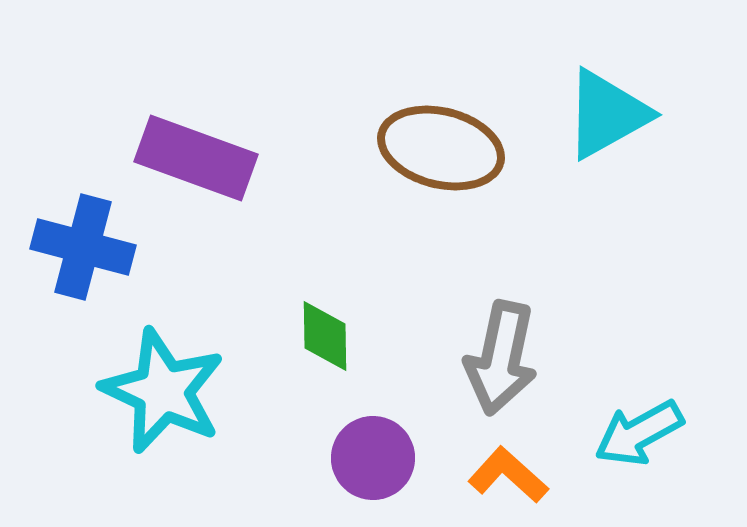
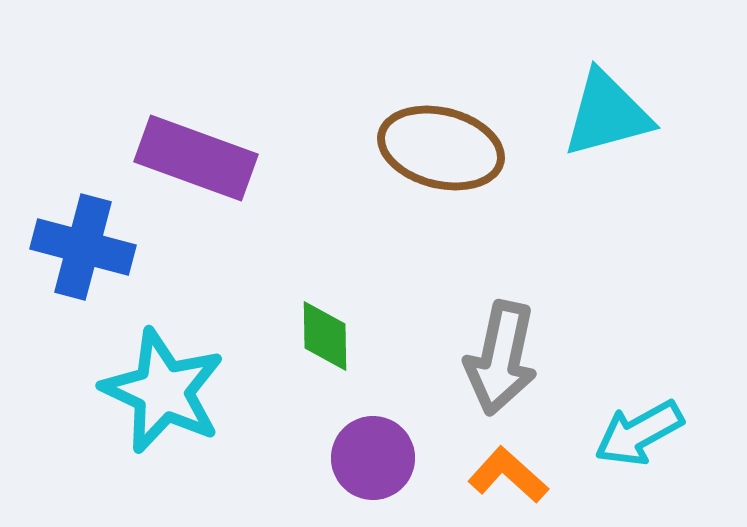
cyan triangle: rotated 14 degrees clockwise
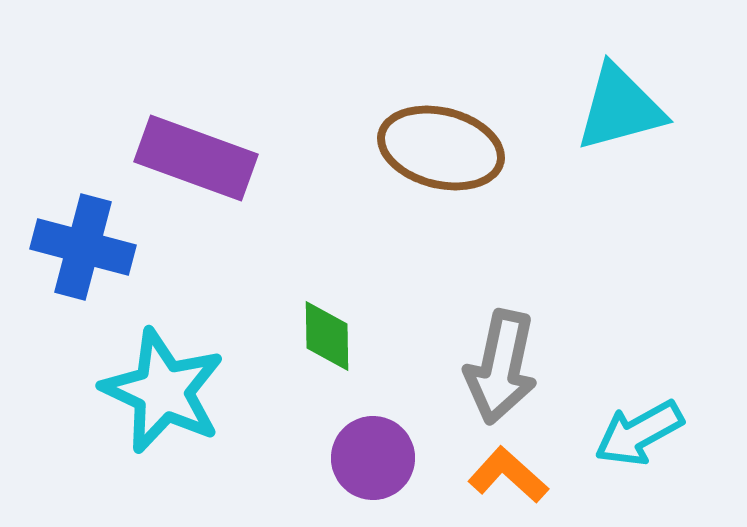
cyan triangle: moved 13 px right, 6 px up
green diamond: moved 2 px right
gray arrow: moved 9 px down
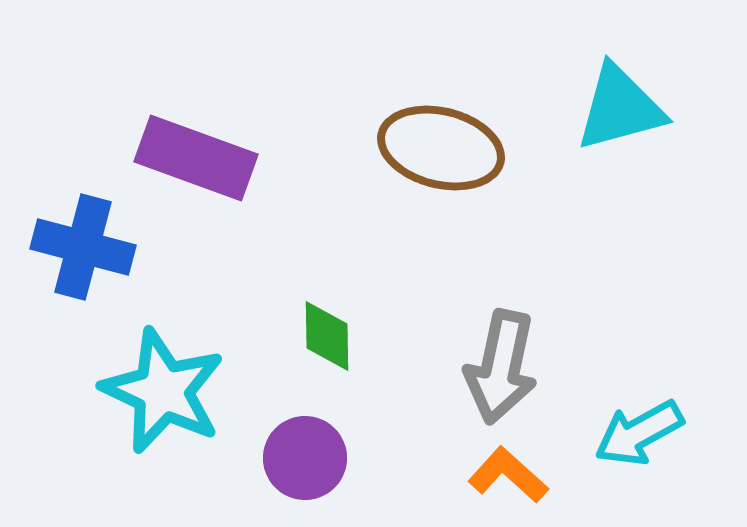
purple circle: moved 68 px left
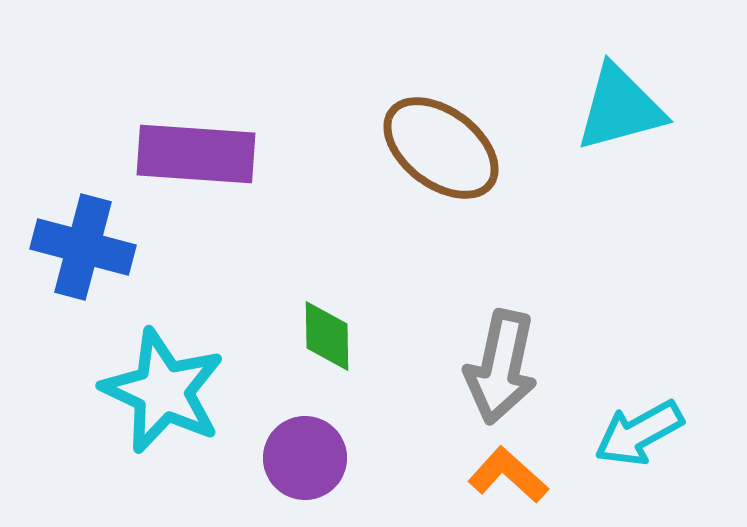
brown ellipse: rotated 23 degrees clockwise
purple rectangle: moved 4 px up; rotated 16 degrees counterclockwise
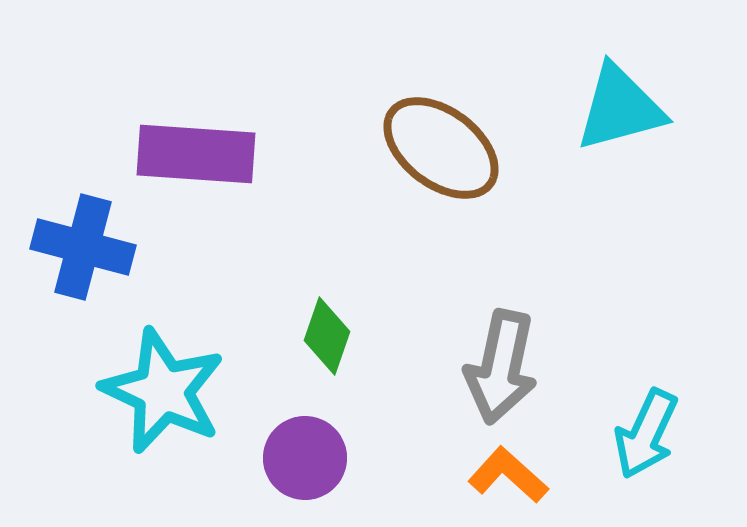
green diamond: rotated 20 degrees clockwise
cyan arrow: moved 7 px right, 1 px down; rotated 36 degrees counterclockwise
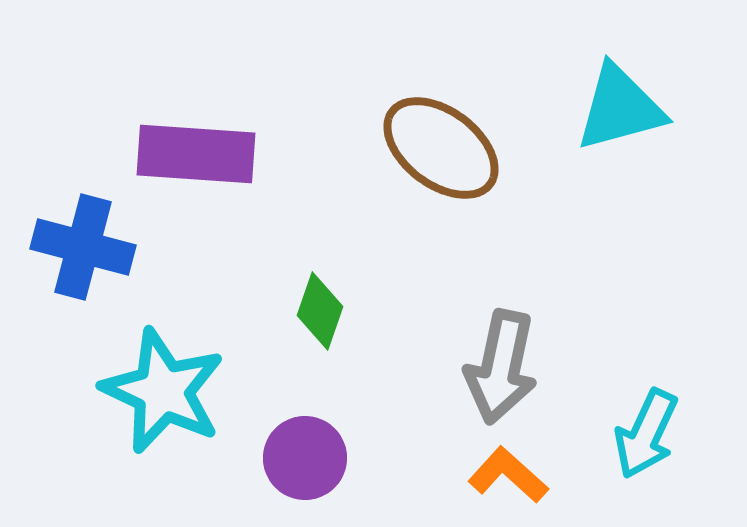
green diamond: moved 7 px left, 25 px up
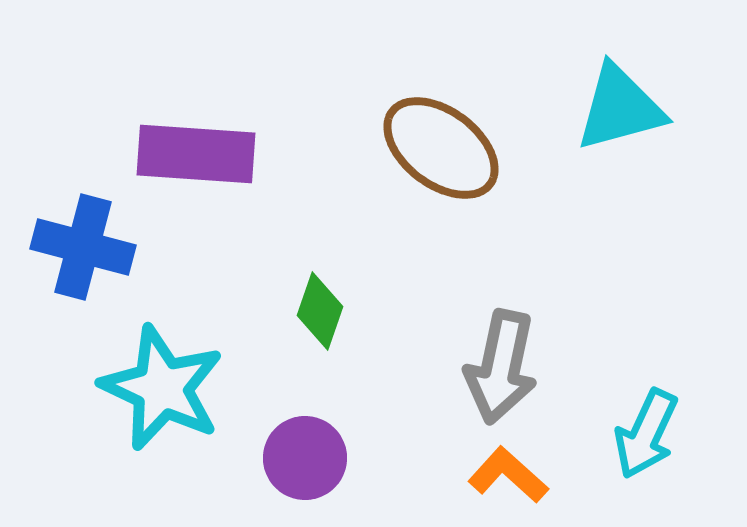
cyan star: moved 1 px left, 3 px up
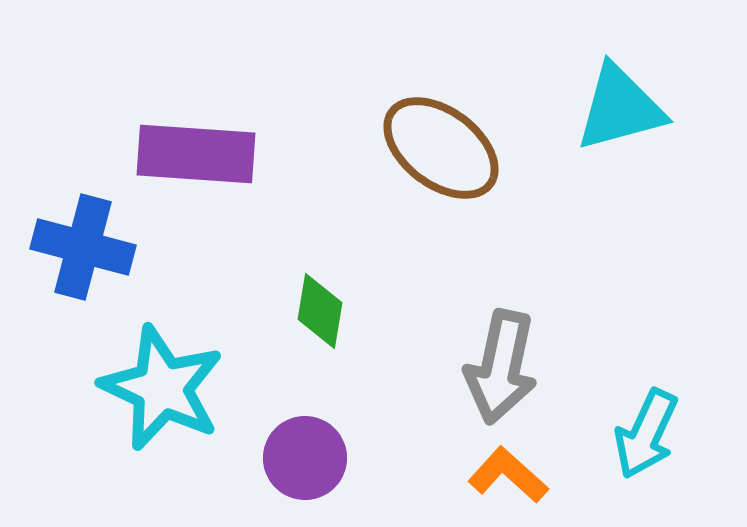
green diamond: rotated 10 degrees counterclockwise
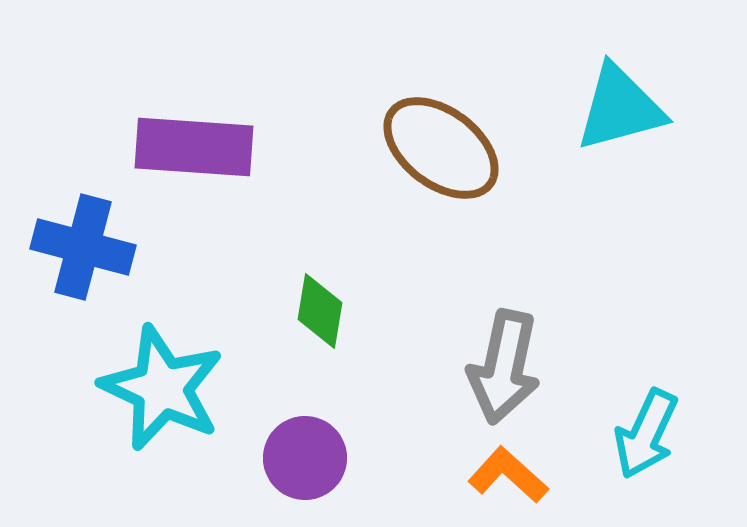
purple rectangle: moved 2 px left, 7 px up
gray arrow: moved 3 px right
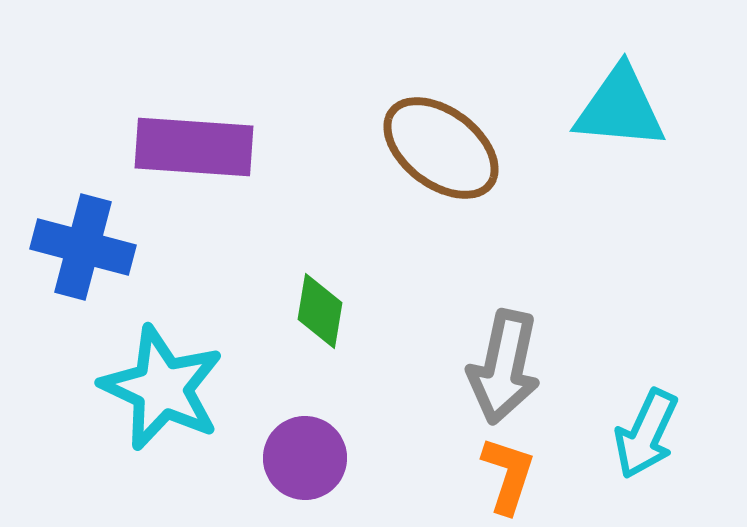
cyan triangle: rotated 20 degrees clockwise
orange L-shape: rotated 66 degrees clockwise
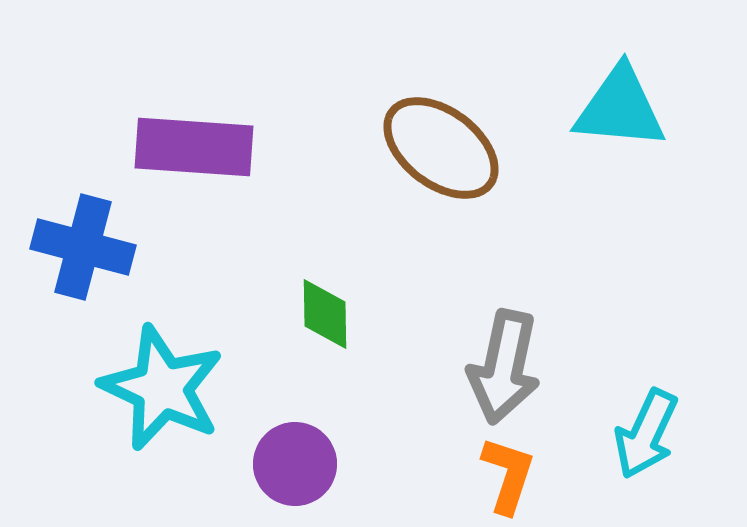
green diamond: moved 5 px right, 3 px down; rotated 10 degrees counterclockwise
purple circle: moved 10 px left, 6 px down
